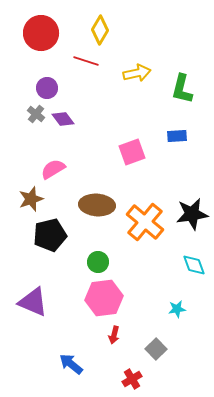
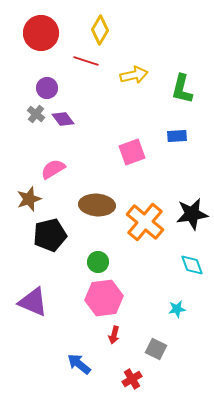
yellow arrow: moved 3 px left, 2 px down
brown star: moved 2 px left
cyan diamond: moved 2 px left
gray square: rotated 20 degrees counterclockwise
blue arrow: moved 8 px right
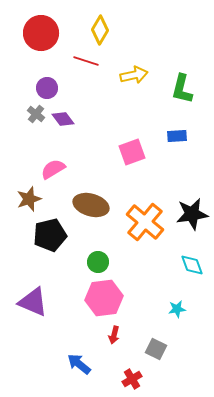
brown ellipse: moved 6 px left; rotated 12 degrees clockwise
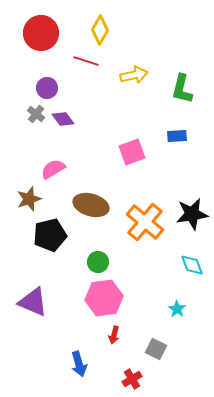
cyan star: rotated 30 degrees counterclockwise
blue arrow: rotated 145 degrees counterclockwise
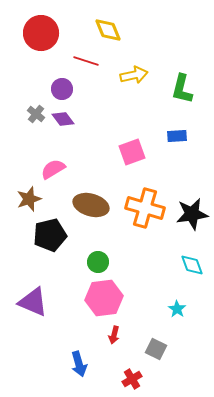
yellow diamond: moved 8 px right; rotated 52 degrees counterclockwise
purple circle: moved 15 px right, 1 px down
orange cross: moved 14 px up; rotated 24 degrees counterclockwise
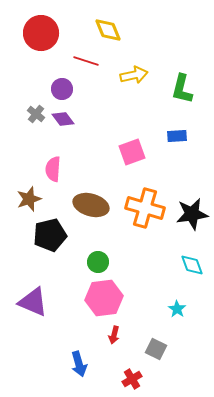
pink semicircle: rotated 55 degrees counterclockwise
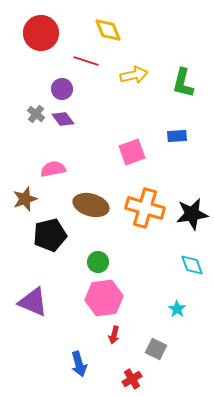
green L-shape: moved 1 px right, 6 px up
pink semicircle: rotated 75 degrees clockwise
brown star: moved 4 px left
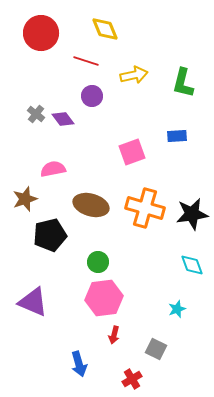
yellow diamond: moved 3 px left, 1 px up
purple circle: moved 30 px right, 7 px down
cyan star: rotated 18 degrees clockwise
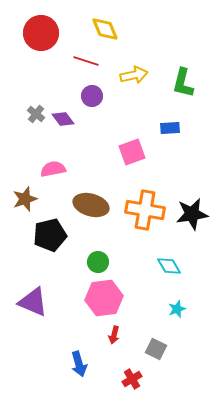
blue rectangle: moved 7 px left, 8 px up
orange cross: moved 2 px down; rotated 6 degrees counterclockwise
cyan diamond: moved 23 px left, 1 px down; rotated 10 degrees counterclockwise
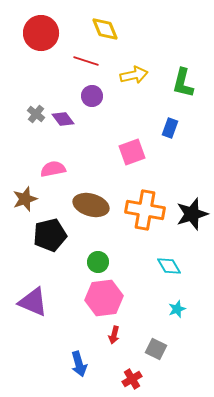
blue rectangle: rotated 66 degrees counterclockwise
black star: rotated 8 degrees counterclockwise
